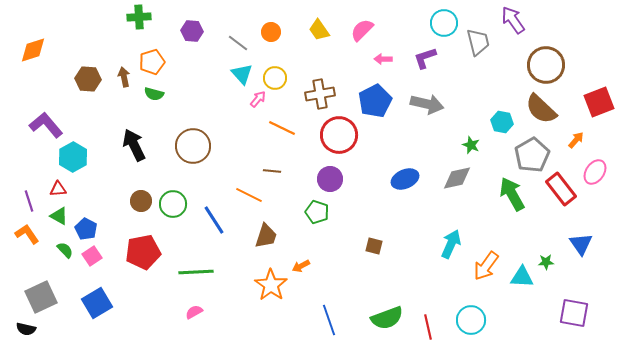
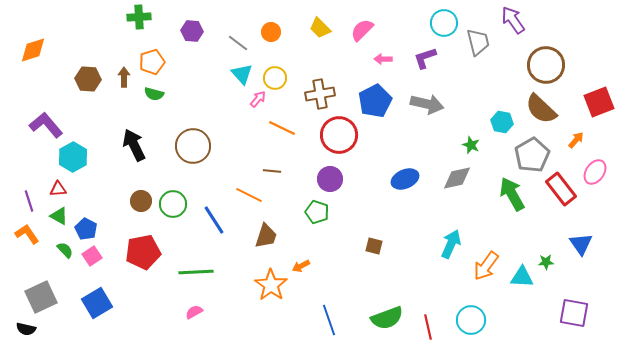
yellow trapezoid at (319, 30): moved 1 px right, 2 px up; rotated 10 degrees counterclockwise
brown arrow at (124, 77): rotated 12 degrees clockwise
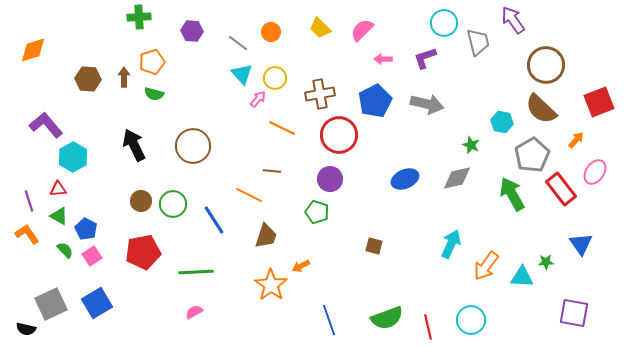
gray square at (41, 297): moved 10 px right, 7 px down
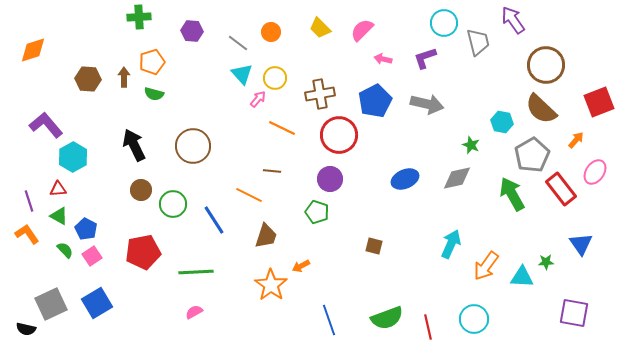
pink arrow at (383, 59): rotated 12 degrees clockwise
brown circle at (141, 201): moved 11 px up
cyan circle at (471, 320): moved 3 px right, 1 px up
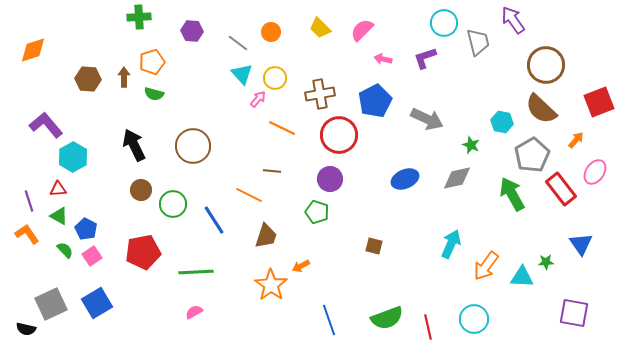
gray arrow at (427, 104): moved 15 px down; rotated 12 degrees clockwise
